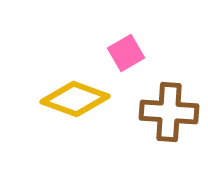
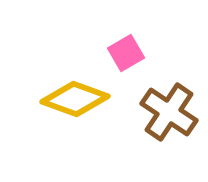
brown cross: rotated 30 degrees clockwise
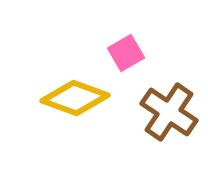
yellow diamond: moved 1 px up
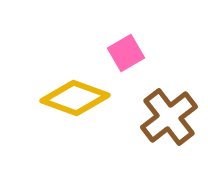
brown cross: moved 5 px down; rotated 18 degrees clockwise
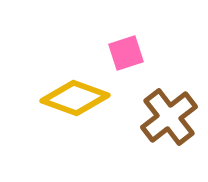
pink square: rotated 12 degrees clockwise
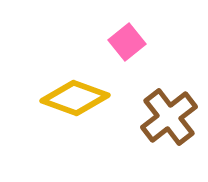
pink square: moved 1 px right, 11 px up; rotated 21 degrees counterclockwise
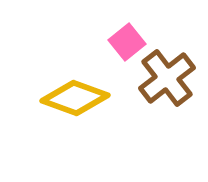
brown cross: moved 2 px left, 39 px up
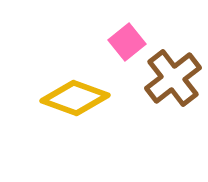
brown cross: moved 6 px right
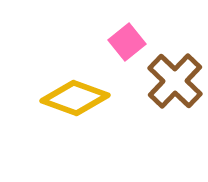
brown cross: moved 2 px right, 3 px down; rotated 8 degrees counterclockwise
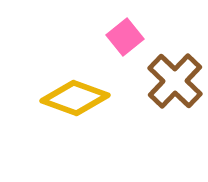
pink square: moved 2 px left, 5 px up
